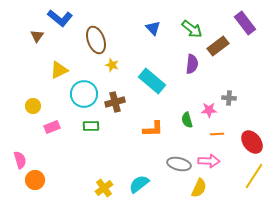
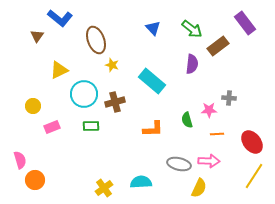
cyan semicircle: moved 2 px right, 2 px up; rotated 35 degrees clockwise
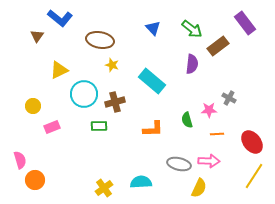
brown ellipse: moved 4 px right; rotated 60 degrees counterclockwise
gray cross: rotated 24 degrees clockwise
green rectangle: moved 8 px right
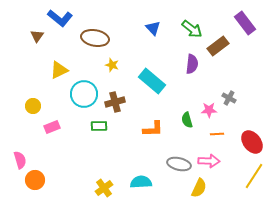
brown ellipse: moved 5 px left, 2 px up
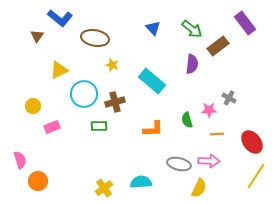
yellow line: moved 2 px right
orange circle: moved 3 px right, 1 px down
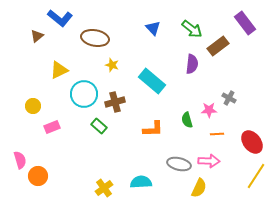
brown triangle: rotated 16 degrees clockwise
green rectangle: rotated 42 degrees clockwise
orange circle: moved 5 px up
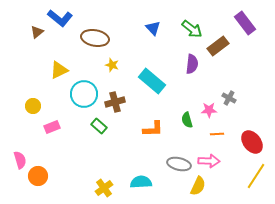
brown triangle: moved 4 px up
yellow semicircle: moved 1 px left, 2 px up
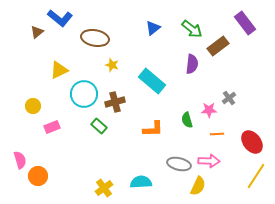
blue triangle: rotated 35 degrees clockwise
gray cross: rotated 24 degrees clockwise
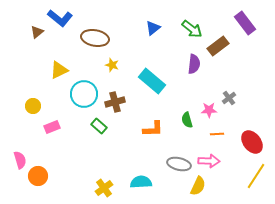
purple semicircle: moved 2 px right
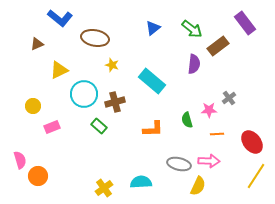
brown triangle: moved 12 px down; rotated 16 degrees clockwise
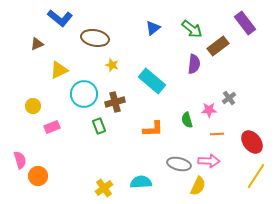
green rectangle: rotated 28 degrees clockwise
